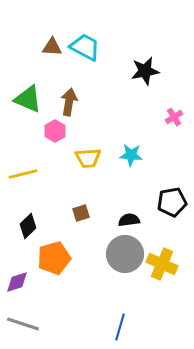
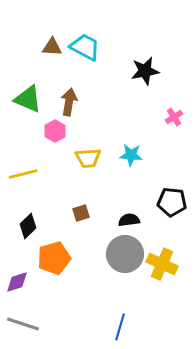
black pentagon: rotated 16 degrees clockwise
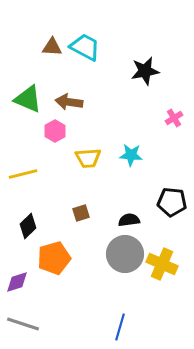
brown arrow: rotated 92 degrees counterclockwise
pink cross: moved 1 px down
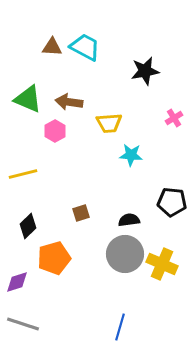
yellow trapezoid: moved 21 px right, 35 px up
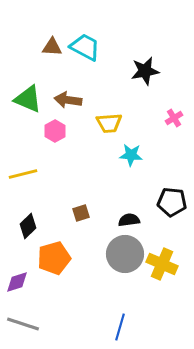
brown arrow: moved 1 px left, 2 px up
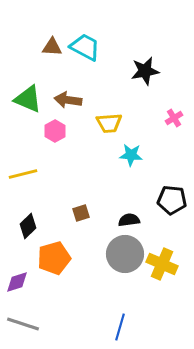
black pentagon: moved 2 px up
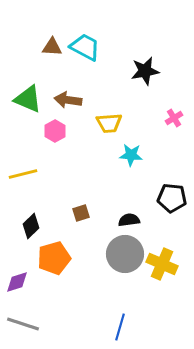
black pentagon: moved 2 px up
black diamond: moved 3 px right
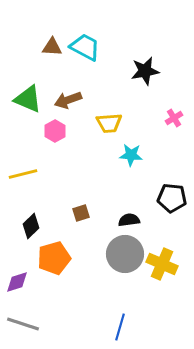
brown arrow: rotated 28 degrees counterclockwise
